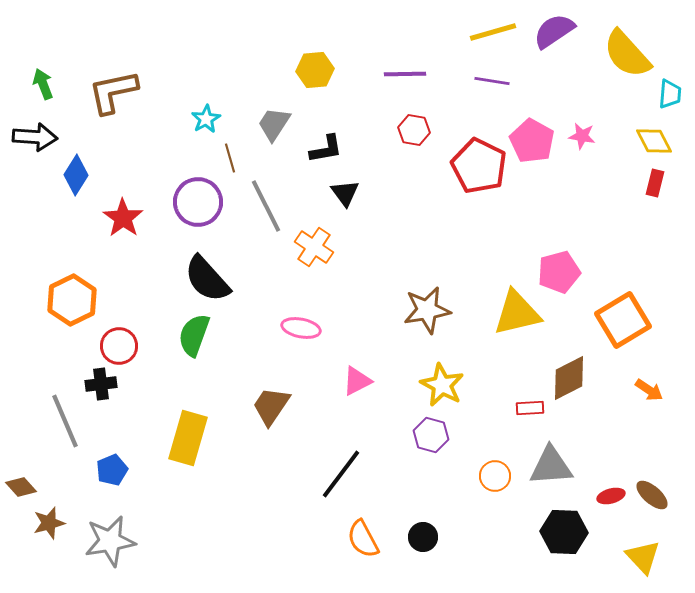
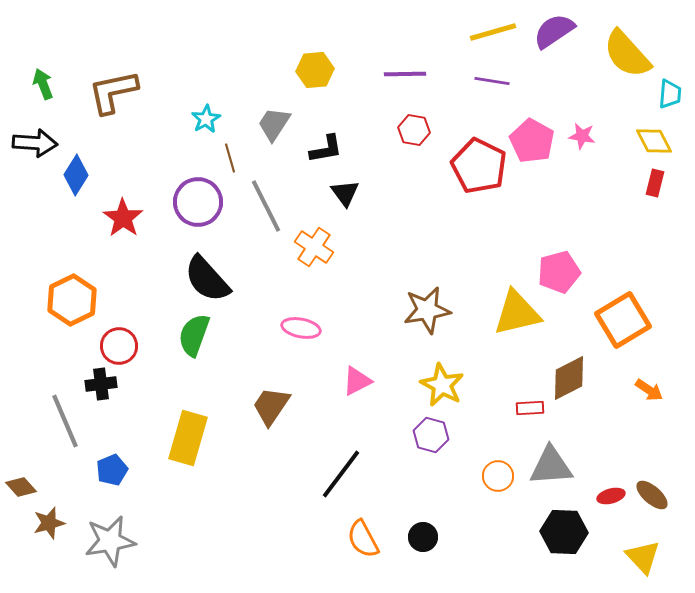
black arrow at (35, 137): moved 6 px down
orange circle at (495, 476): moved 3 px right
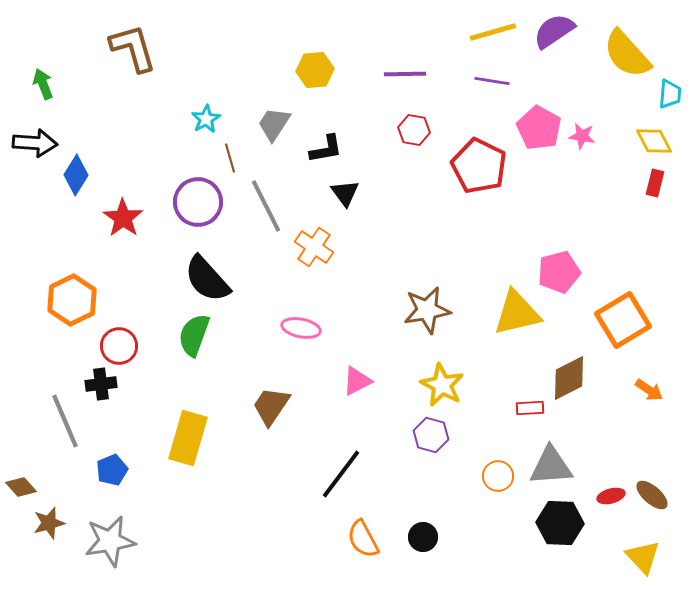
brown L-shape at (113, 92): moved 20 px right, 44 px up; rotated 86 degrees clockwise
pink pentagon at (532, 141): moved 7 px right, 13 px up
black hexagon at (564, 532): moved 4 px left, 9 px up
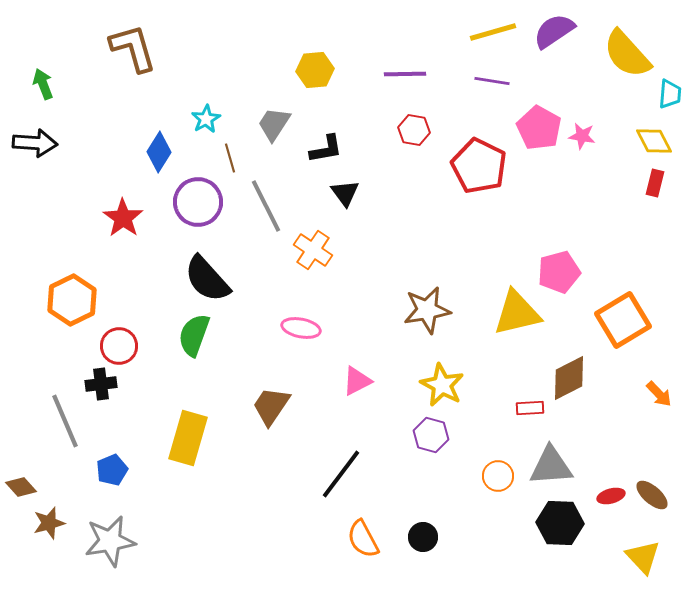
blue diamond at (76, 175): moved 83 px right, 23 px up
orange cross at (314, 247): moved 1 px left, 3 px down
orange arrow at (649, 390): moved 10 px right, 4 px down; rotated 12 degrees clockwise
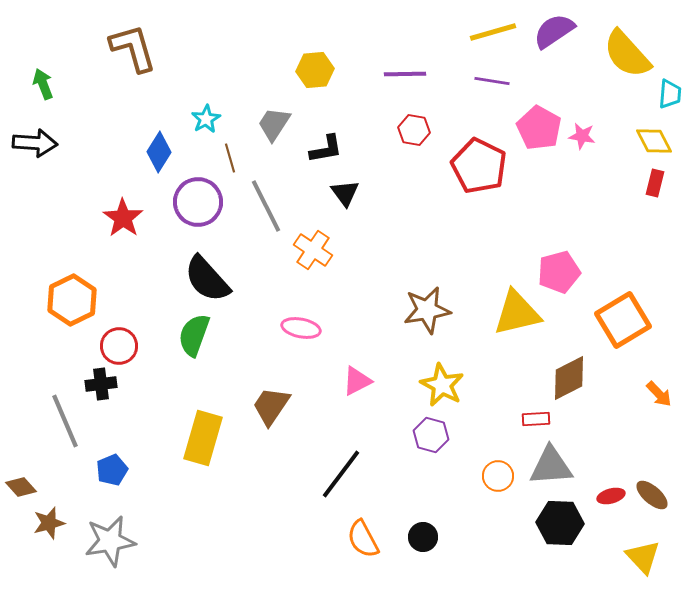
red rectangle at (530, 408): moved 6 px right, 11 px down
yellow rectangle at (188, 438): moved 15 px right
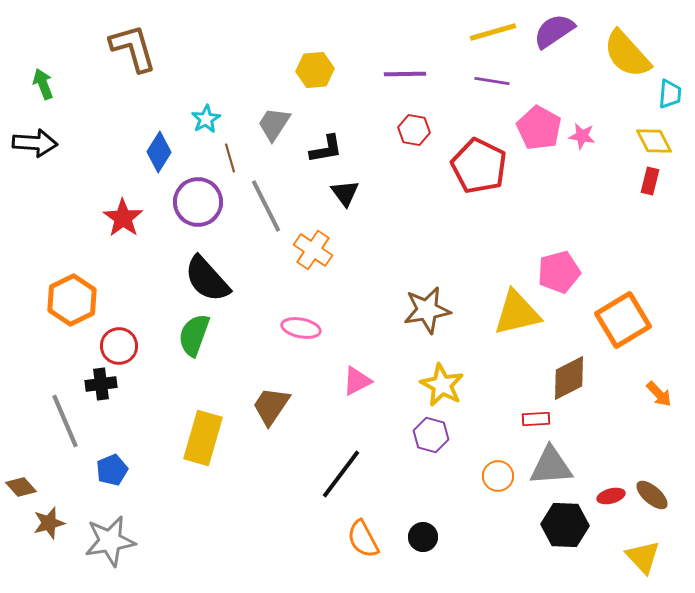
red rectangle at (655, 183): moved 5 px left, 2 px up
black hexagon at (560, 523): moved 5 px right, 2 px down
